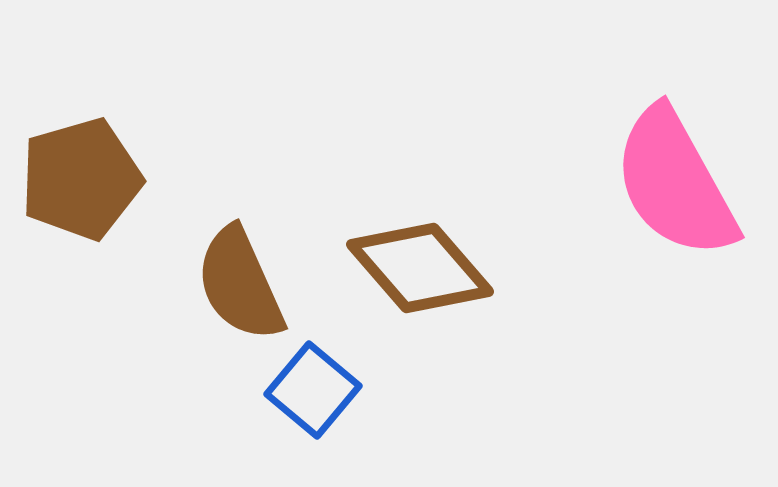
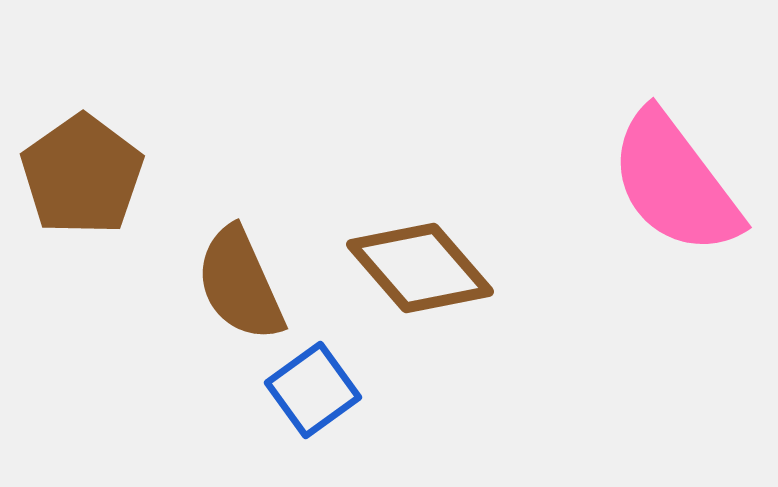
brown pentagon: moved 1 px right, 4 px up; rotated 19 degrees counterclockwise
pink semicircle: rotated 8 degrees counterclockwise
blue square: rotated 14 degrees clockwise
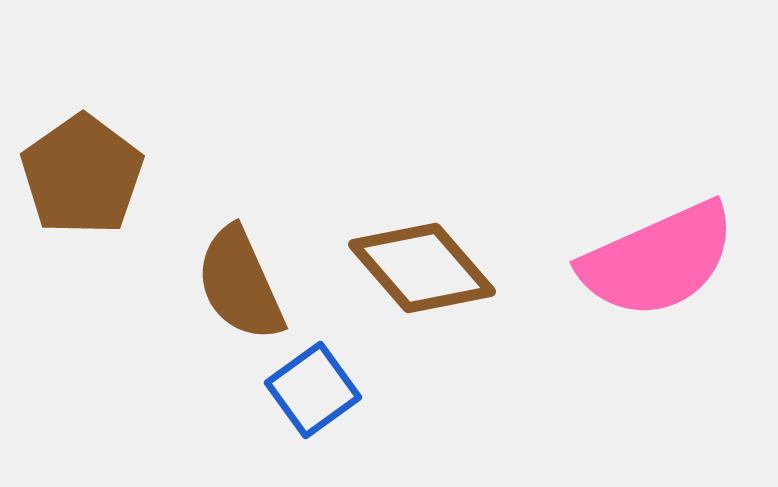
pink semicircle: moved 17 px left, 77 px down; rotated 77 degrees counterclockwise
brown diamond: moved 2 px right
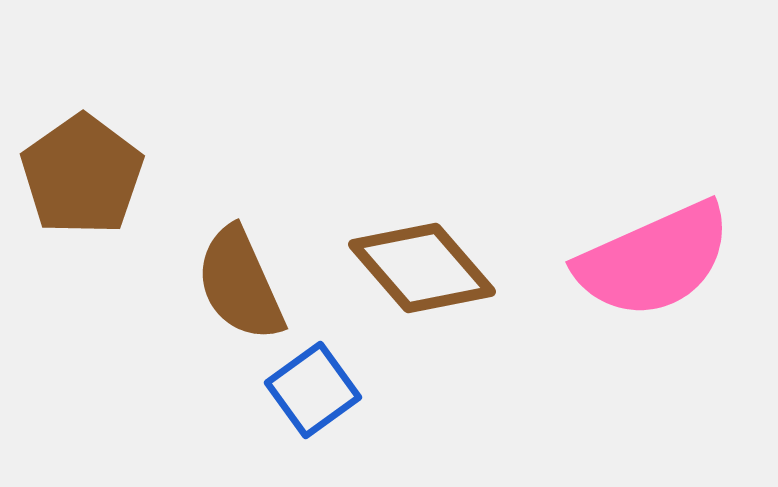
pink semicircle: moved 4 px left
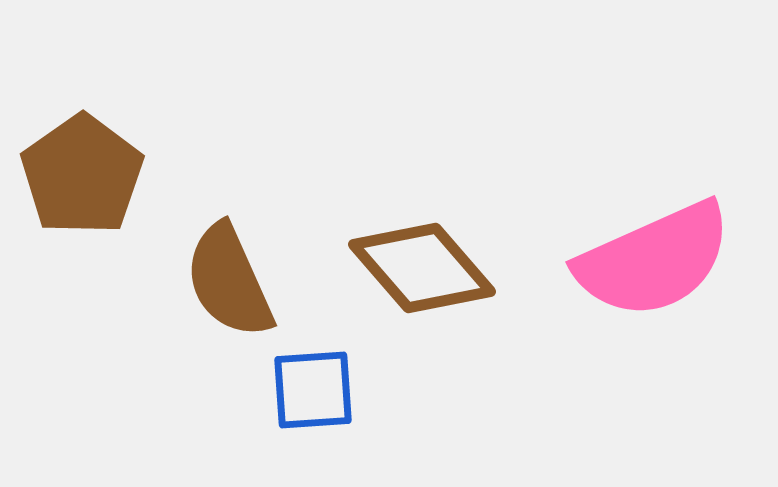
brown semicircle: moved 11 px left, 3 px up
blue square: rotated 32 degrees clockwise
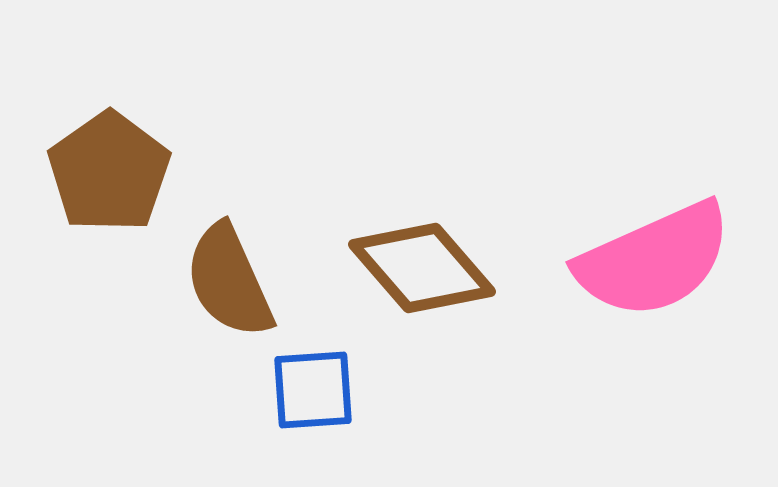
brown pentagon: moved 27 px right, 3 px up
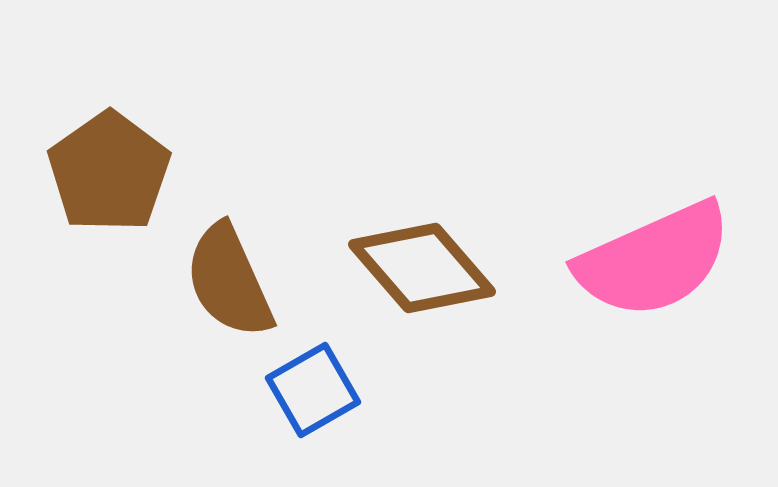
blue square: rotated 26 degrees counterclockwise
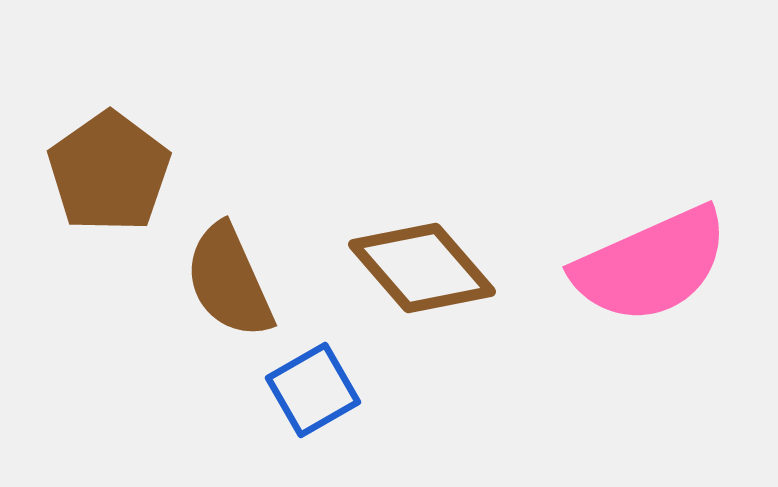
pink semicircle: moved 3 px left, 5 px down
